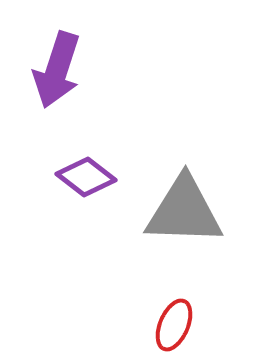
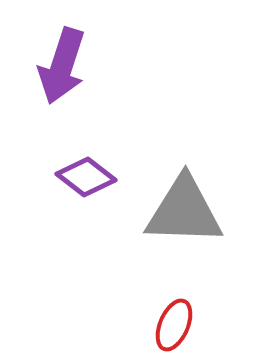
purple arrow: moved 5 px right, 4 px up
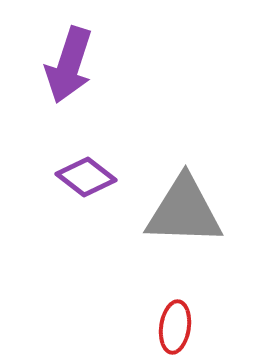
purple arrow: moved 7 px right, 1 px up
red ellipse: moved 1 px right, 2 px down; rotated 15 degrees counterclockwise
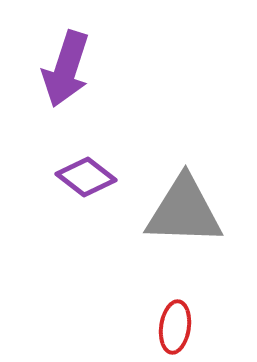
purple arrow: moved 3 px left, 4 px down
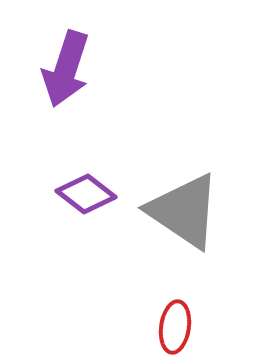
purple diamond: moved 17 px down
gray triangle: rotated 32 degrees clockwise
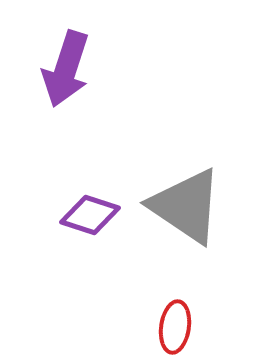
purple diamond: moved 4 px right, 21 px down; rotated 20 degrees counterclockwise
gray triangle: moved 2 px right, 5 px up
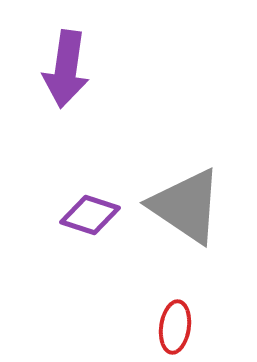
purple arrow: rotated 10 degrees counterclockwise
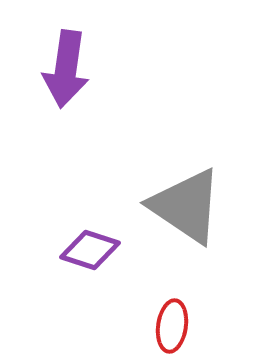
purple diamond: moved 35 px down
red ellipse: moved 3 px left, 1 px up
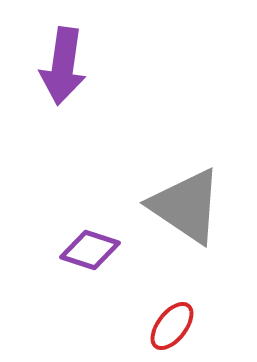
purple arrow: moved 3 px left, 3 px up
red ellipse: rotated 30 degrees clockwise
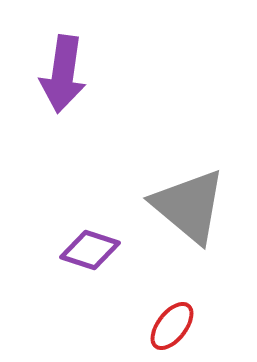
purple arrow: moved 8 px down
gray triangle: moved 3 px right; rotated 6 degrees clockwise
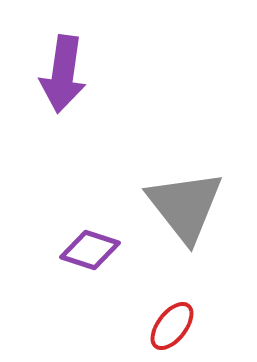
gray triangle: moved 4 px left; rotated 12 degrees clockwise
